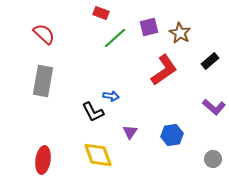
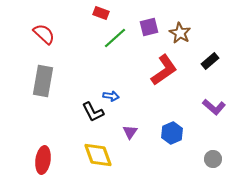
blue hexagon: moved 2 px up; rotated 15 degrees counterclockwise
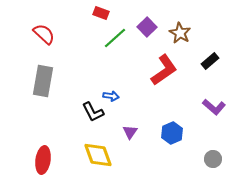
purple square: moved 2 px left; rotated 30 degrees counterclockwise
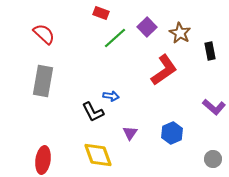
black rectangle: moved 10 px up; rotated 60 degrees counterclockwise
purple triangle: moved 1 px down
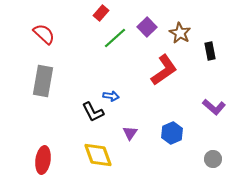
red rectangle: rotated 70 degrees counterclockwise
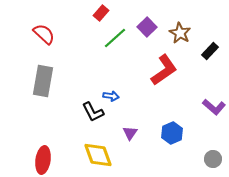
black rectangle: rotated 54 degrees clockwise
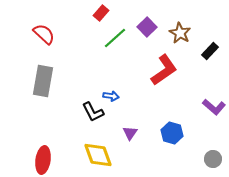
blue hexagon: rotated 20 degrees counterclockwise
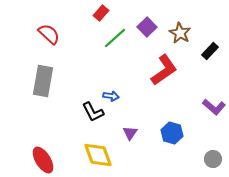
red semicircle: moved 5 px right
red ellipse: rotated 40 degrees counterclockwise
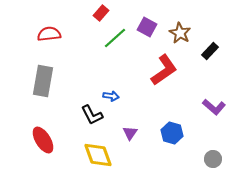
purple square: rotated 18 degrees counterclockwise
red semicircle: rotated 50 degrees counterclockwise
black L-shape: moved 1 px left, 3 px down
red ellipse: moved 20 px up
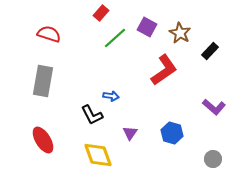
red semicircle: rotated 25 degrees clockwise
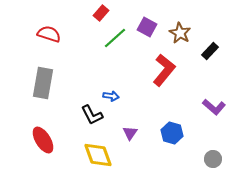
red L-shape: rotated 16 degrees counterclockwise
gray rectangle: moved 2 px down
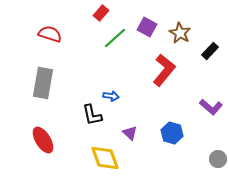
red semicircle: moved 1 px right
purple L-shape: moved 3 px left
black L-shape: rotated 15 degrees clockwise
purple triangle: rotated 21 degrees counterclockwise
yellow diamond: moved 7 px right, 3 px down
gray circle: moved 5 px right
